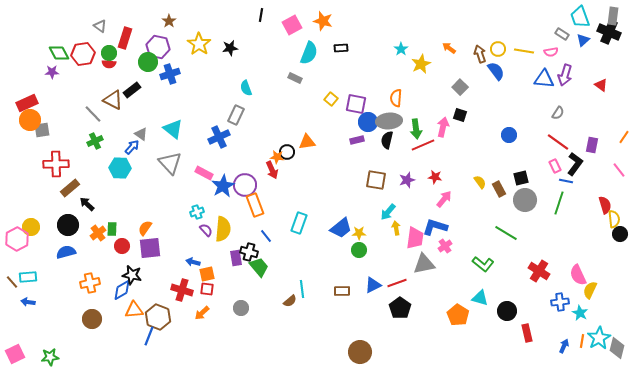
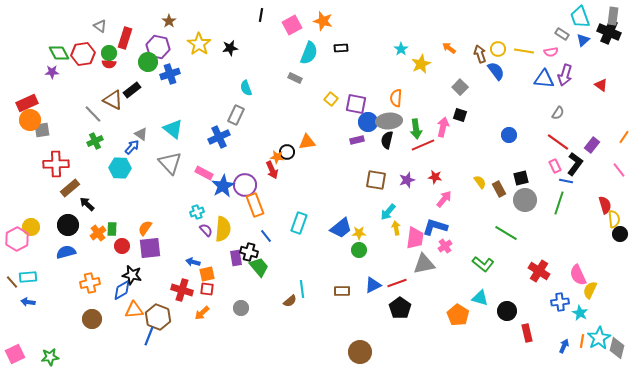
purple rectangle at (592, 145): rotated 28 degrees clockwise
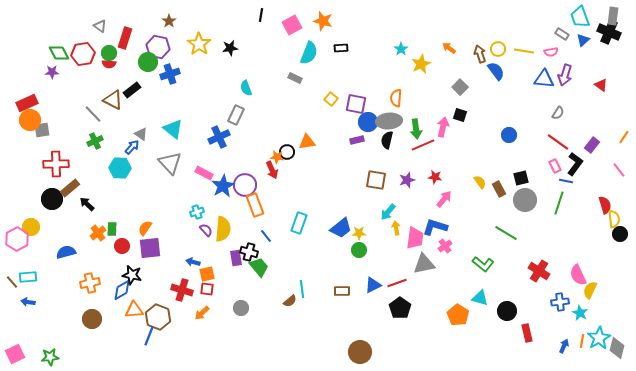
black circle at (68, 225): moved 16 px left, 26 px up
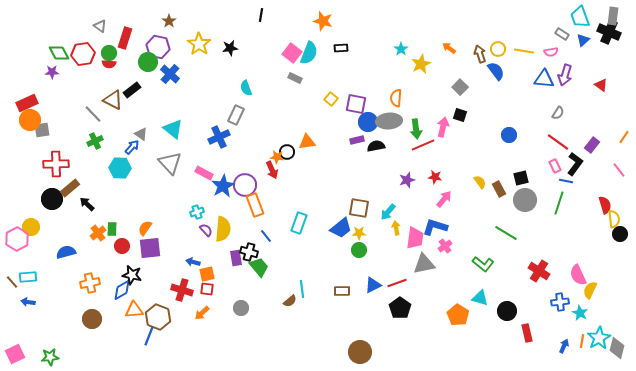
pink square at (292, 25): moved 28 px down; rotated 24 degrees counterclockwise
blue cross at (170, 74): rotated 30 degrees counterclockwise
black semicircle at (387, 140): moved 11 px left, 6 px down; rotated 66 degrees clockwise
brown square at (376, 180): moved 17 px left, 28 px down
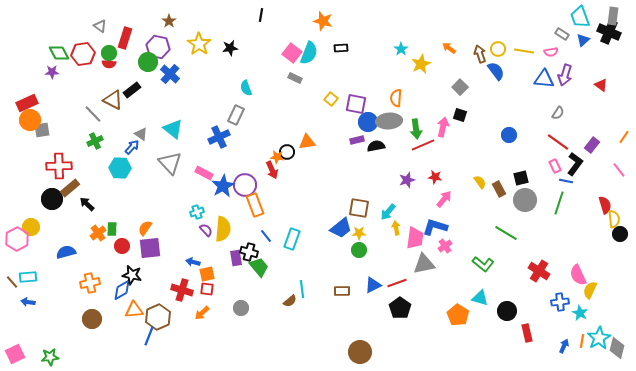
red cross at (56, 164): moved 3 px right, 2 px down
cyan rectangle at (299, 223): moved 7 px left, 16 px down
brown hexagon at (158, 317): rotated 15 degrees clockwise
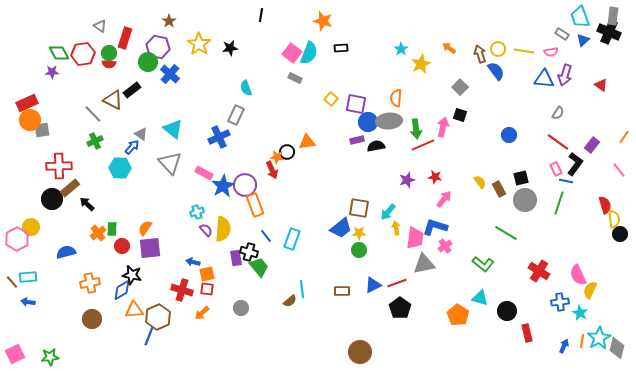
pink rectangle at (555, 166): moved 1 px right, 3 px down
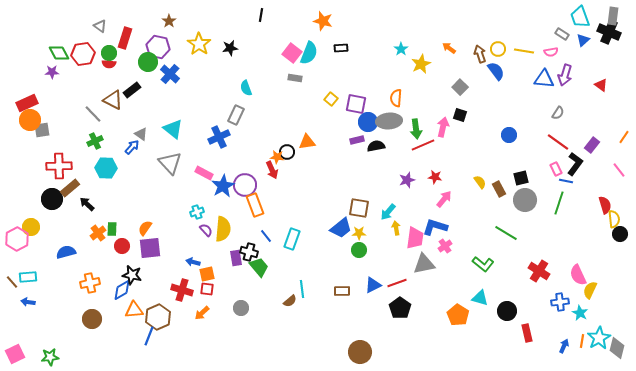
gray rectangle at (295, 78): rotated 16 degrees counterclockwise
cyan hexagon at (120, 168): moved 14 px left
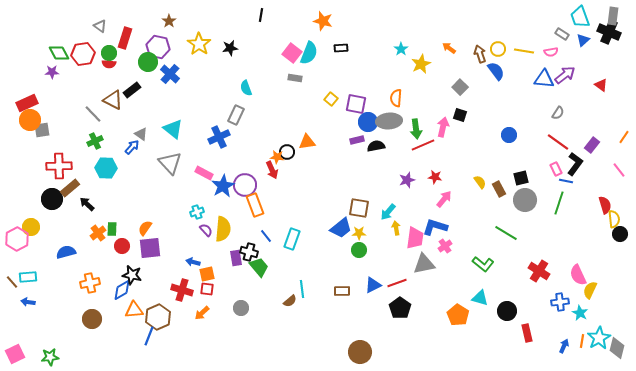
purple arrow at (565, 75): rotated 145 degrees counterclockwise
